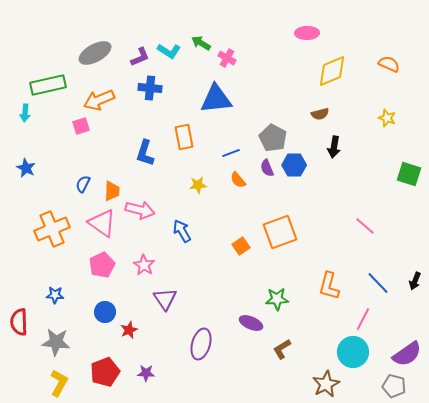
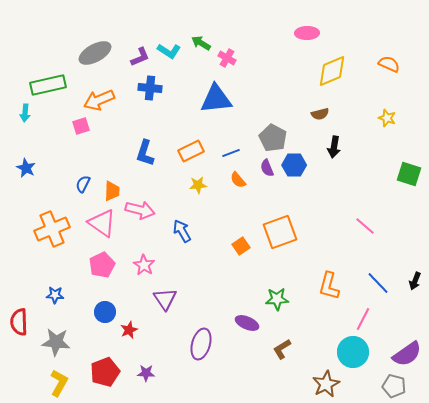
orange rectangle at (184, 137): moved 7 px right, 14 px down; rotated 75 degrees clockwise
purple ellipse at (251, 323): moved 4 px left
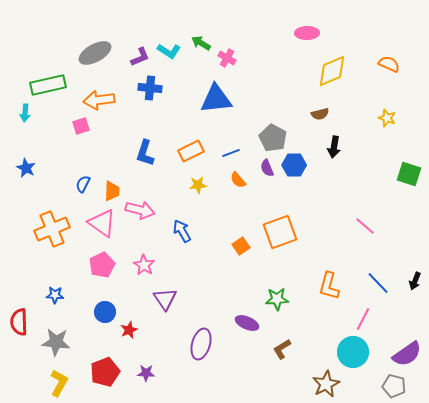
orange arrow at (99, 100): rotated 16 degrees clockwise
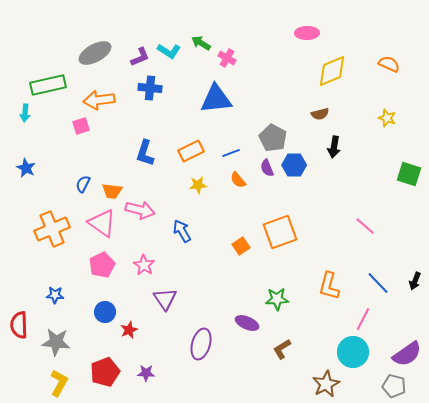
orange trapezoid at (112, 191): rotated 95 degrees clockwise
red semicircle at (19, 322): moved 3 px down
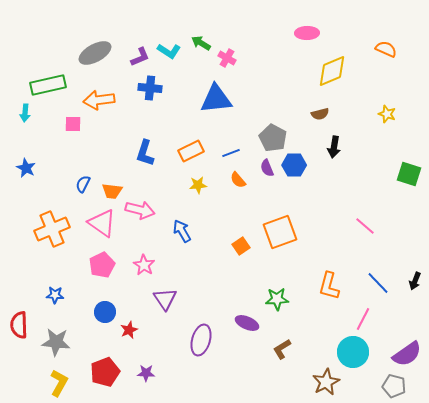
orange semicircle at (389, 64): moved 3 px left, 15 px up
yellow star at (387, 118): moved 4 px up
pink square at (81, 126): moved 8 px left, 2 px up; rotated 18 degrees clockwise
purple ellipse at (201, 344): moved 4 px up
brown star at (326, 384): moved 2 px up
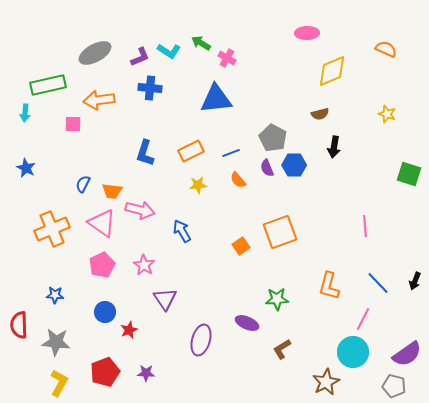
pink line at (365, 226): rotated 45 degrees clockwise
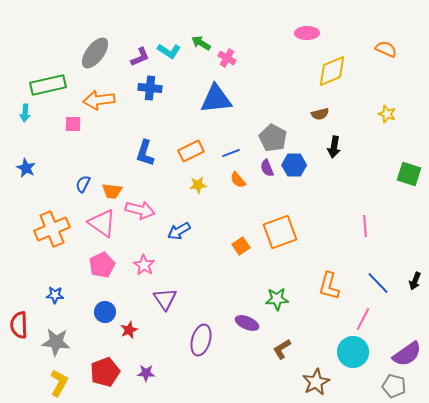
gray ellipse at (95, 53): rotated 24 degrees counterclockwise
blue arrow at (182, 231): moved 3 px left; rotated 90 degrees counterclockwise
brown star at (326, 382): moved 10 px left
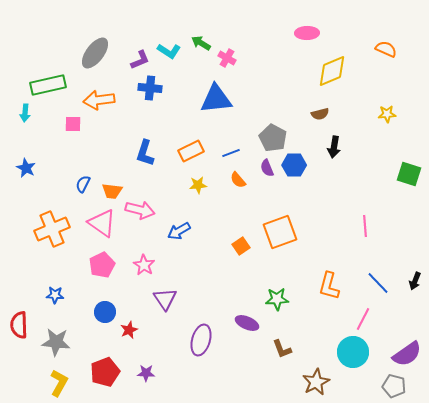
purple L-shape at (140, 57): moved 3 px down
yellow star at (387, 114): rotated 24 degrees counterclockwise
brown L-shape at (282, 349): rotated 80 degrees counterclockwise
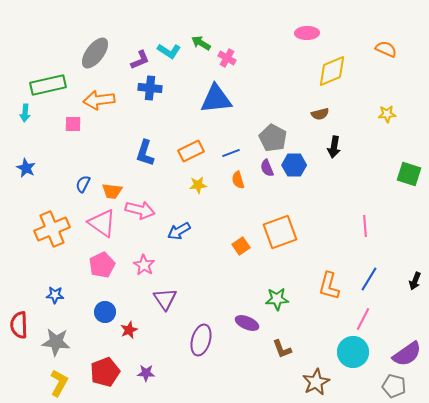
orange semicircle at (238, 180): rotated 24 degrees clockwise
blue line at (378, 283): moved 9 px left, 4 px up; rotated 75 degrees clockwise
